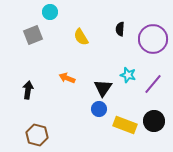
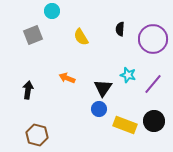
cyan circle: moved 2 px right, 1 px up
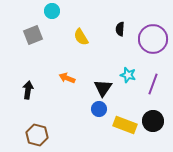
purple line: rotated 20 degrees counterclockwise
black circle: moved 1 px left
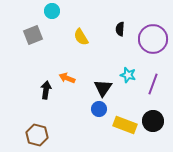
black arrow: moved 18 px right
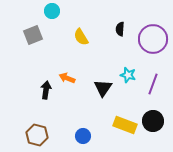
blue circle: moved 16 px left, 27 px down
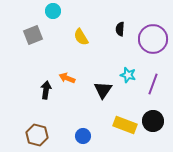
cyan circle: moved 1 px right
black triangle: moved 2 px down
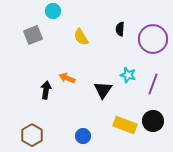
brown hexagon: moved 5 px left; rotated 15 degrees clockwise
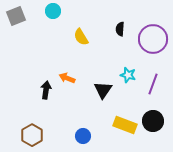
gray square: moved 17 px left, 19 px up
